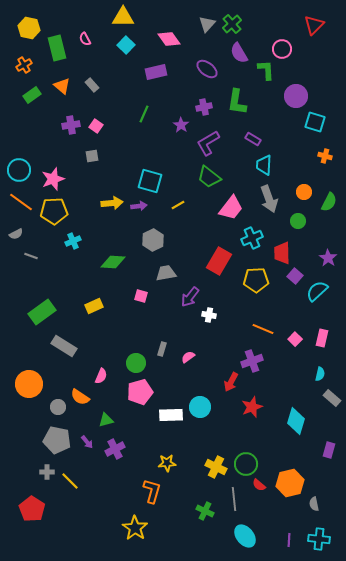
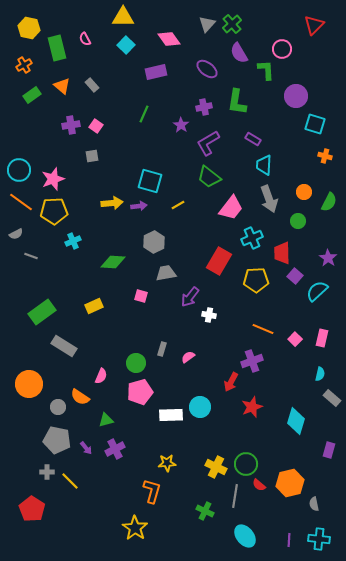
cyan square at (315, 122): moved 2 px down
gray hexagon at (153, 240): moved 1 px right, 2 px down
purple arrow at (87, 442): moved 1 px left, 6 px down
gray line at (234, 499): moved 1 px right, 3 px up; rotated 15 degrees clockwise
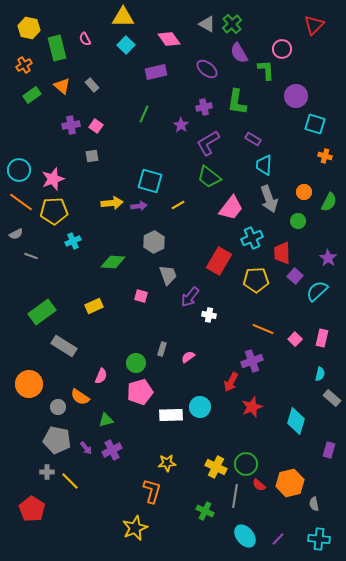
gray triangle at (207, 24): rotated 42 degrees counterclockwise
gray trapezoid at (166, 273): moved 2 px right, 2 px down; rotated 80 degrees clockwise
purple cross at (115, 449): moved 3 px left, 1 px down
yellow star at (135, 528): rotated 15 degrees clockwise
purple line at (289, 540): moved 11 px left, 1 px up; rotated 40 degrees clockwise
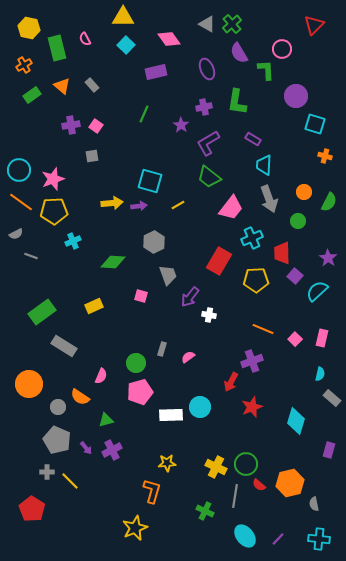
purple ellipse at (207, 69): rotated 30 degrees clockwise
gray pentagon at (57, 440): rotated 12 degrees clockwise
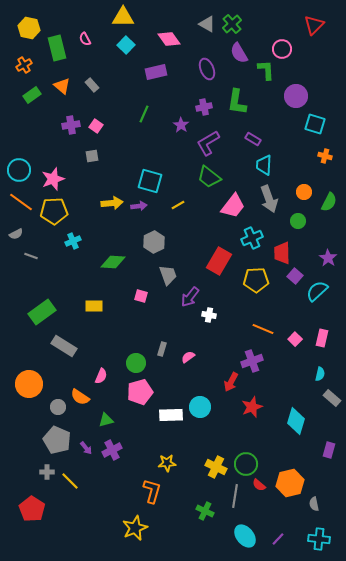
pink trapezoid at (231, 208): moved 2 px right, 2 px up
yellow rectangle at (94, 306): rotated 24 degrees clockwise
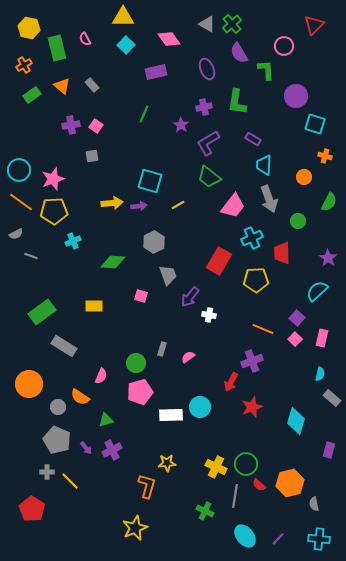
pink circle at (282, 49): moved 2 px right, 3 px up
orange circle at (304, 192): moved 15 px up
purple square at (295, 276): moved 2 px right, 42 px down
orange L-shape at (152, 491): moved 5 px left, 5 px up
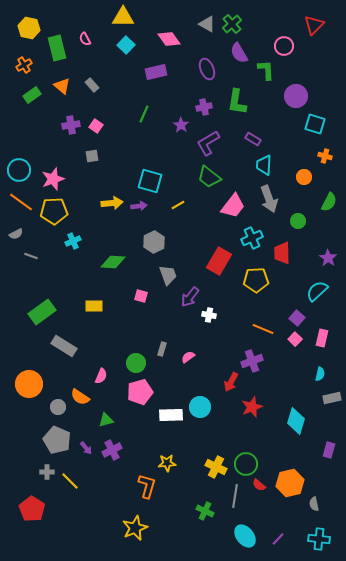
gray rectangle at (332, 398): rotated 54 degrees counterclockwise
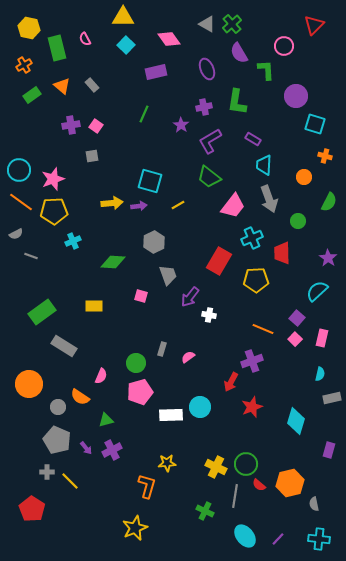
purple L-shape at (208, 143): moved 2 px right, 2 px up
